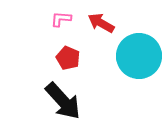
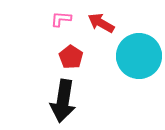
red pentagon: moved 3 px right, 1 px up; rotated 10 degrees clockwise
black arrow: rotated 51 degrees clockwise
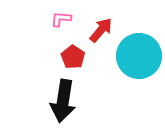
red arrow: moved 7 px down; rotated 100 degrees clockwise
red pentagon: moved 2 px right
